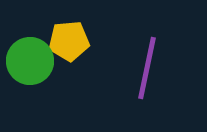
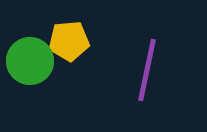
purple line: moved 2 px down
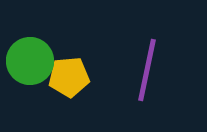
yellow pentagon: moved 36 px down
